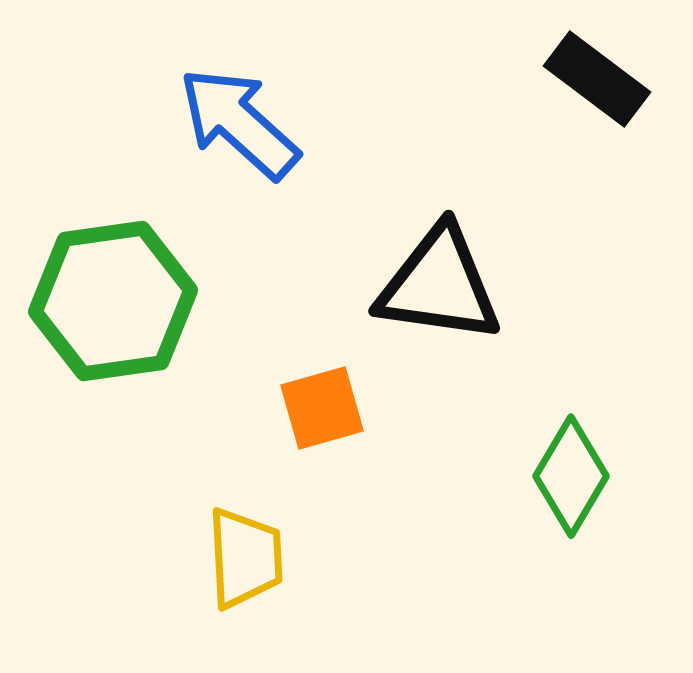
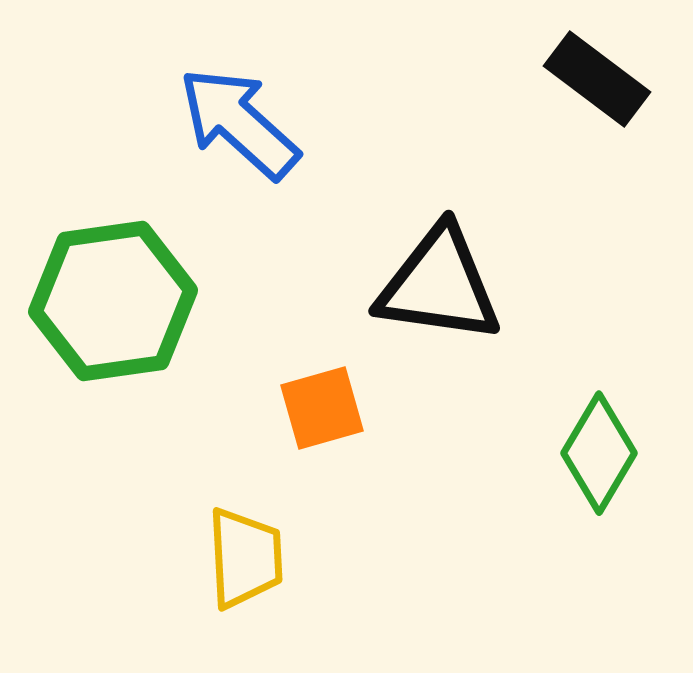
green diamond: moved 28 px right, 23 px up
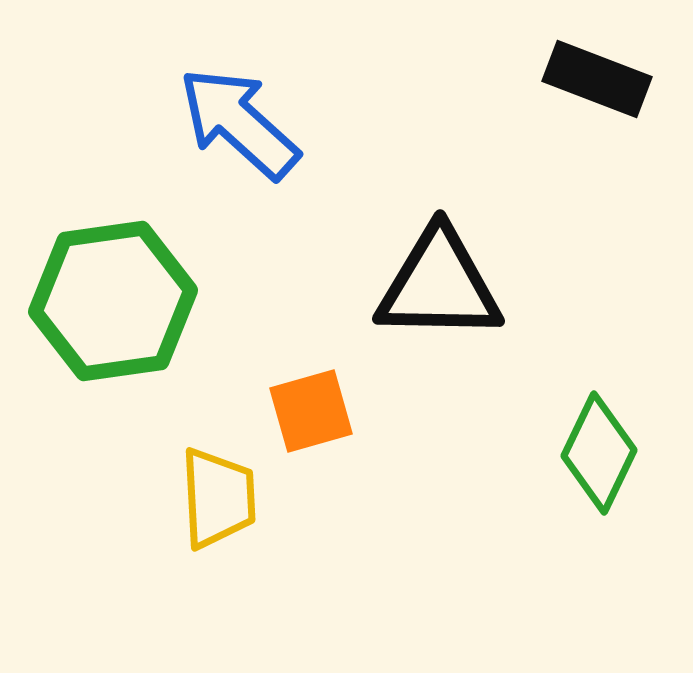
black rectangle: rotated 16 degrees counterclockwise
black triangle: rotated 7 degrees counterclockwise
orange square: moved 11 px left, 3 px down
green diamond: rotated 5 degrees counterclockwise
yellow trapezoid: moved 27 px left, 60 px up
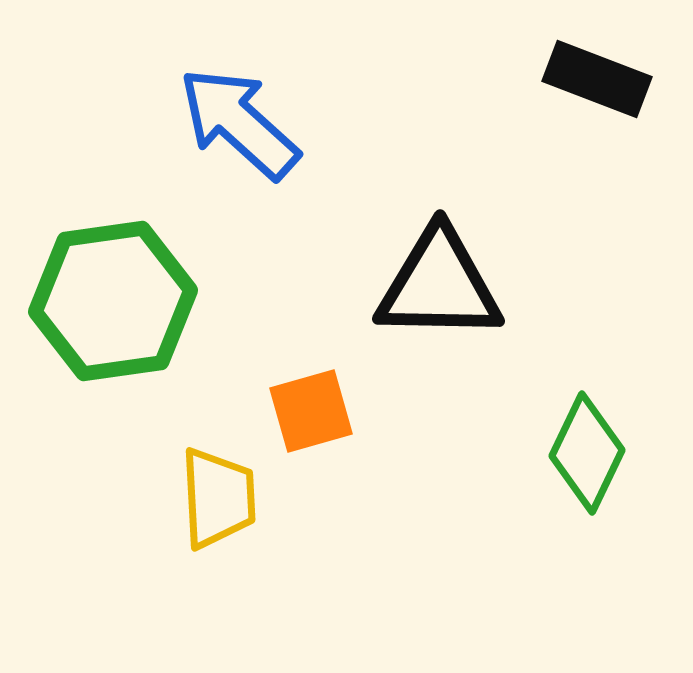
green diamond: moved 12 px left
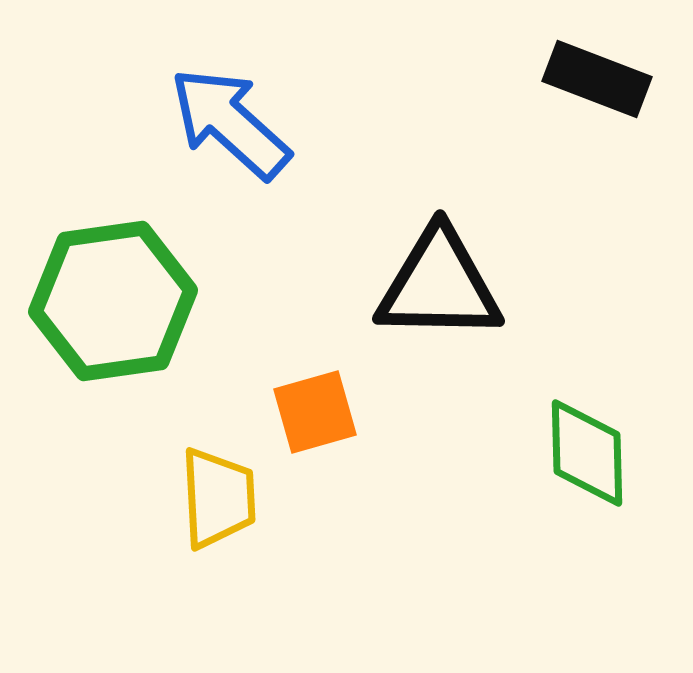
blue arrow: moved 9 px left
orange square: moved 4 px right, 1 px down
green diamond: rotated 27 degrees counterclockwise
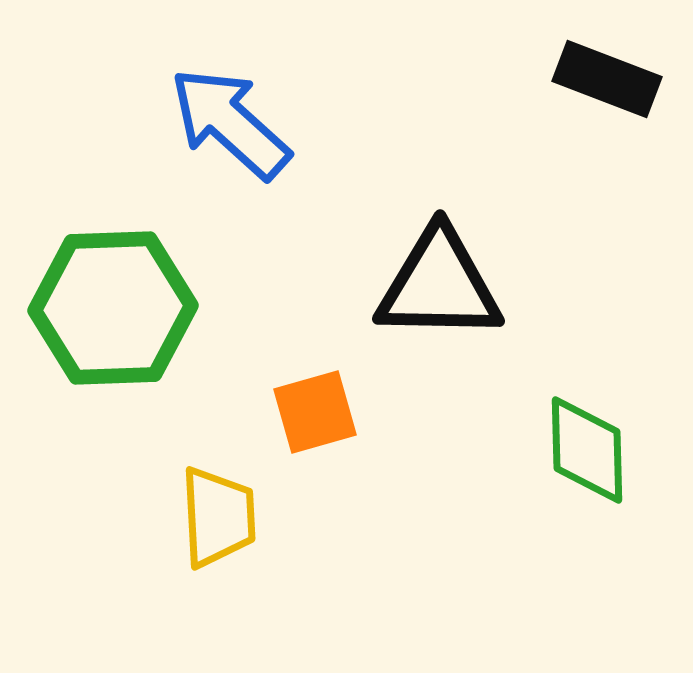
black rectangle: moved 10 px right
green hexagon: moved 7 px down; rotated 6 degrees clockwise
green diamond: moved 3 px up
yellow trapezoid: moved 19 px down
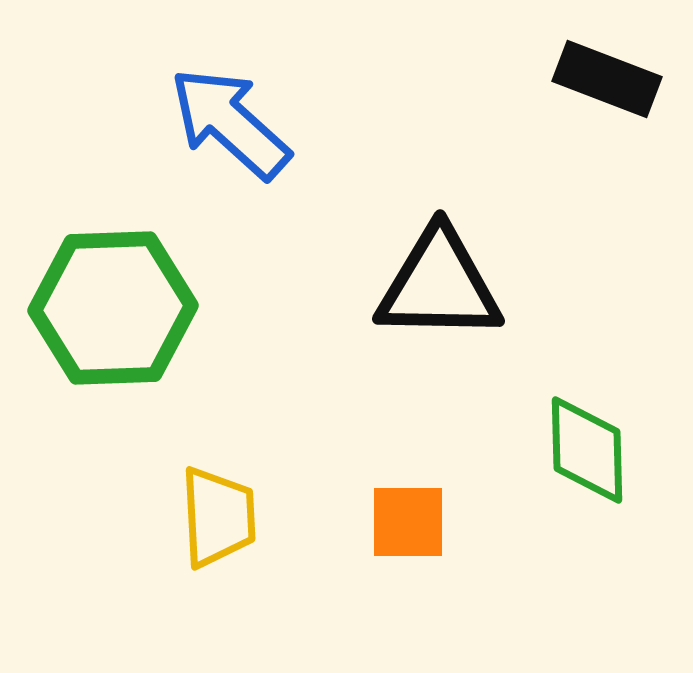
orange square: moved 93 px right, 110 px down; rotated 16 degrees clockwise
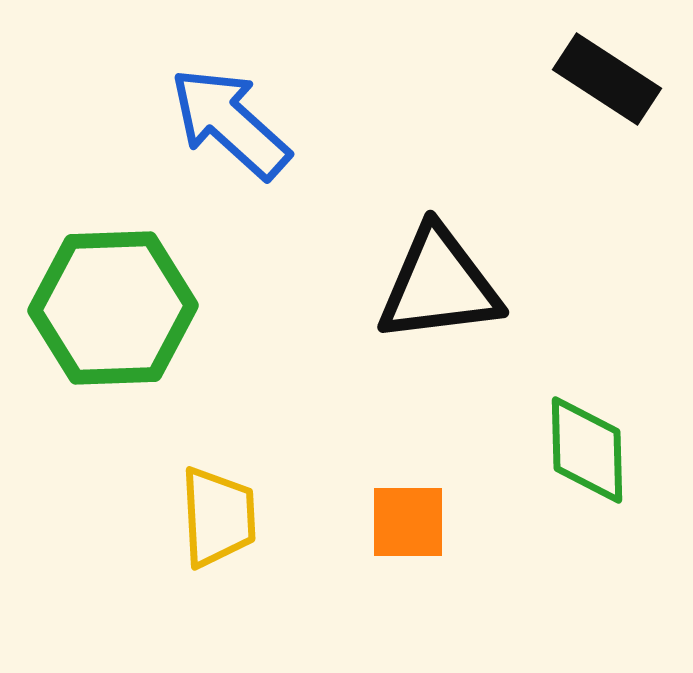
black rectangle: rotated 12 degrees clockwise
black triangle: rotated 8 degrees counterclockwise
